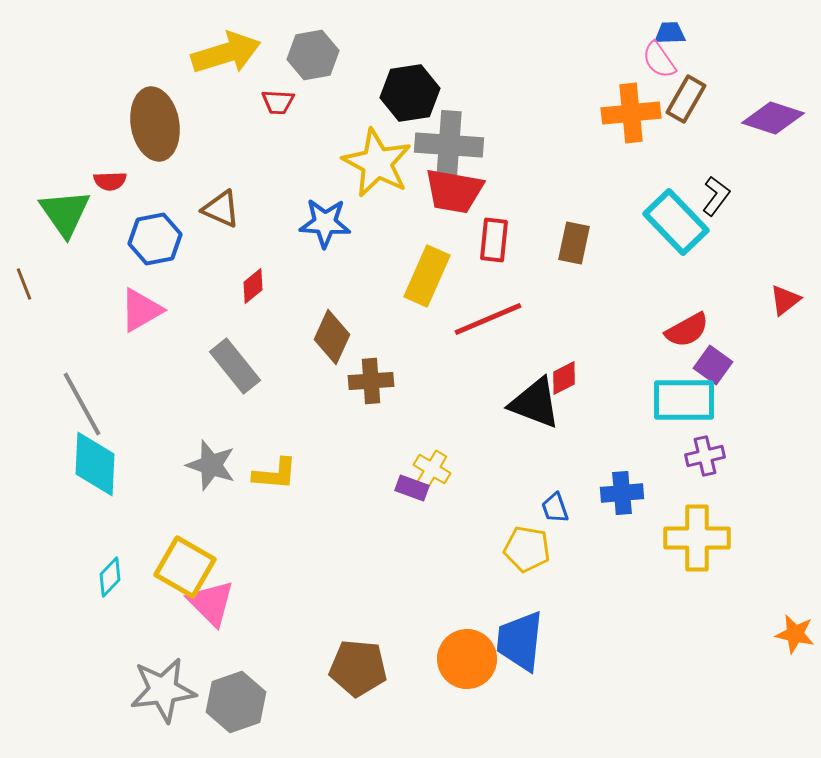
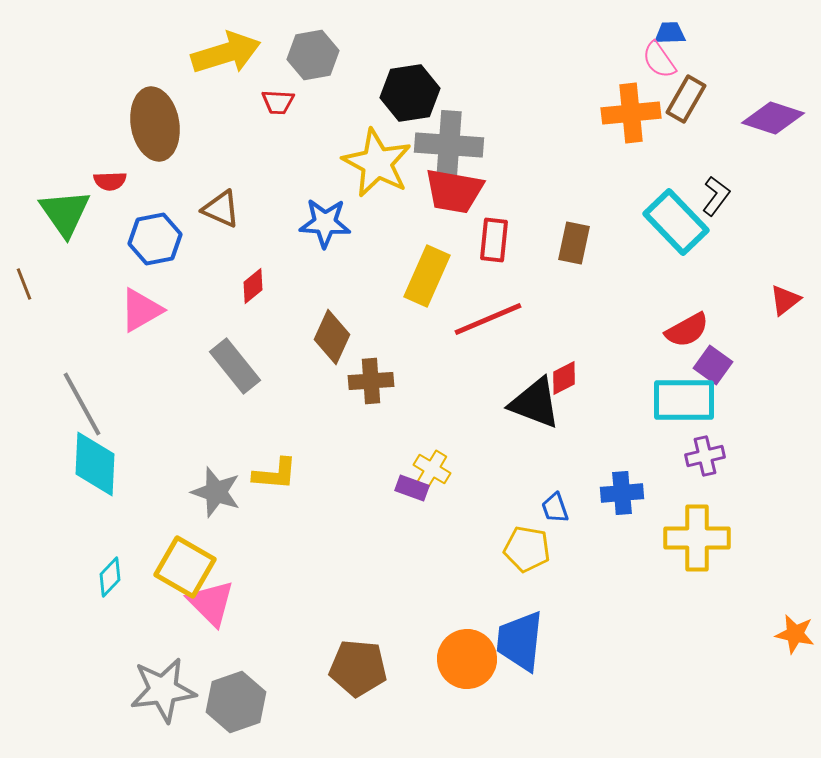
gray star at (211, 465): moved 5 px right, 27 px down
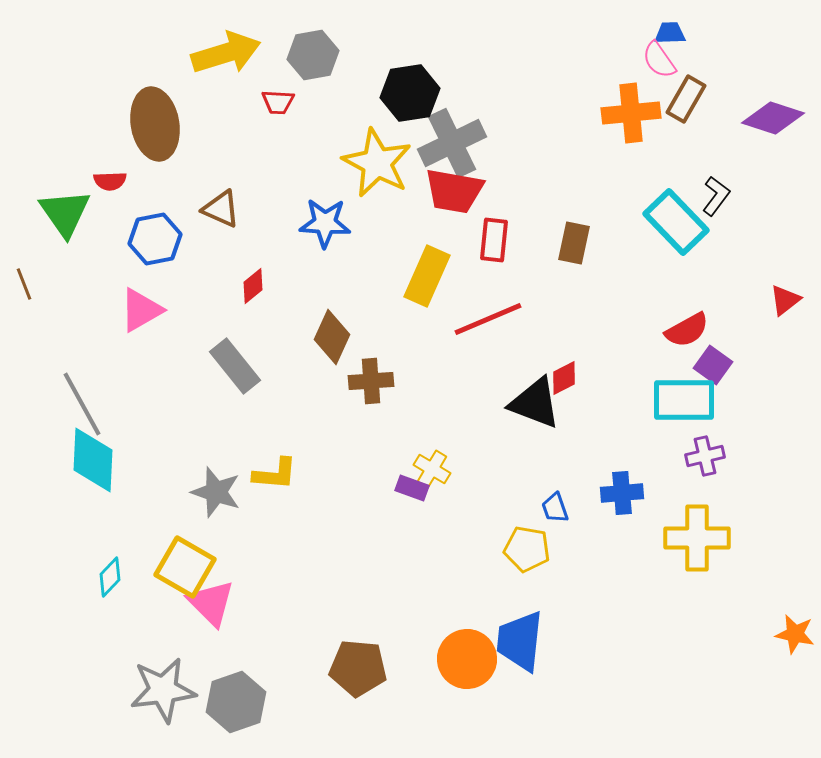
gray cross at (449, 145): moved 3 px right, 2 px up; rotated 30 degrees counterclockwise
cyan diamond at (95, 464): moved 2 px left, 4 px up
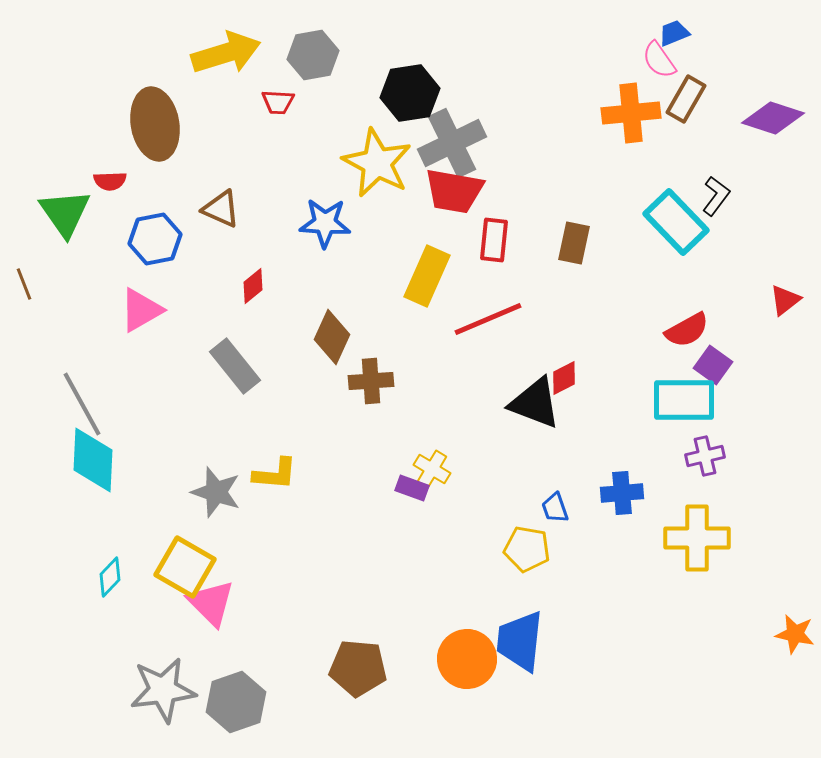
blue trapezoid at (670, 33): moved 4 px right; rotated 20 degrees counterclockwise
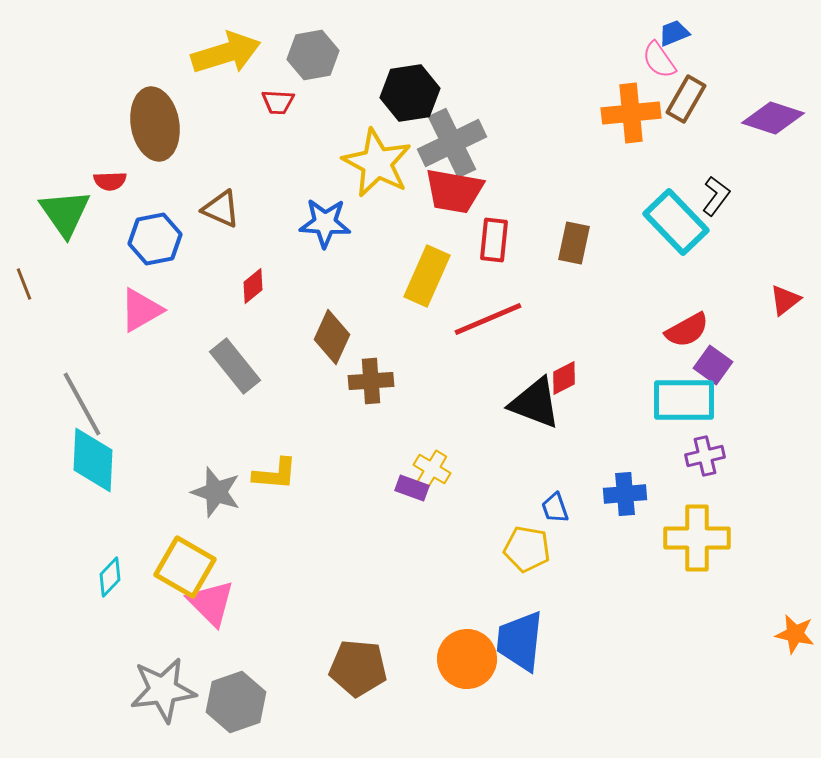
blue cross at (622, 493): moved 3 px right, 1 px down
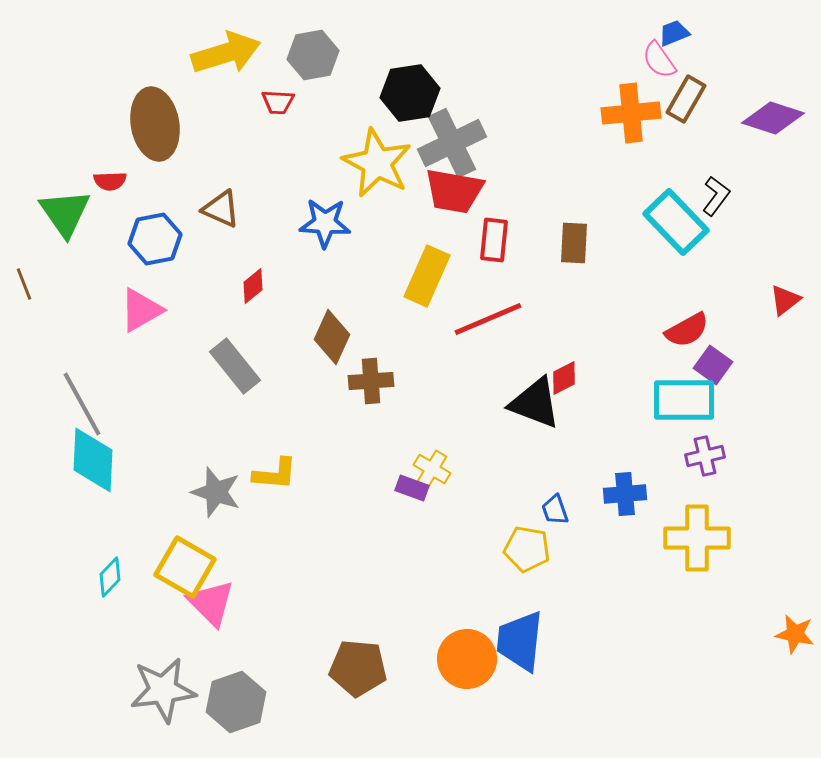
brown rectangle at (574, 243): rotated 9 degrees counterclockwise
blue trapezoid at (555, 508): moved 2 px down
